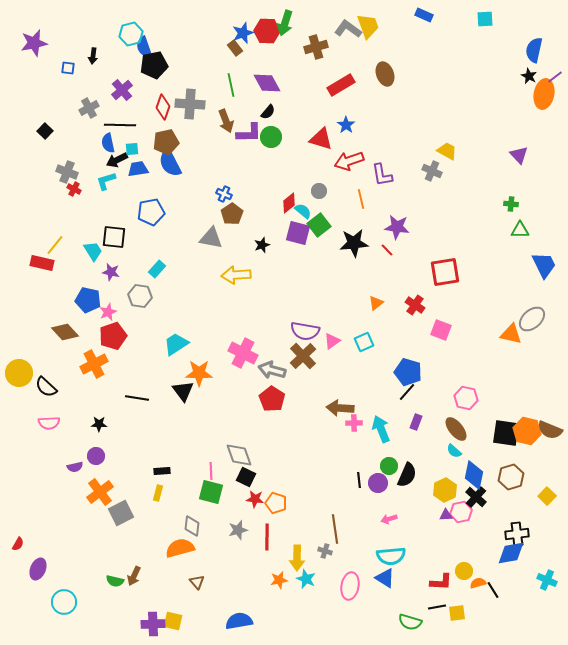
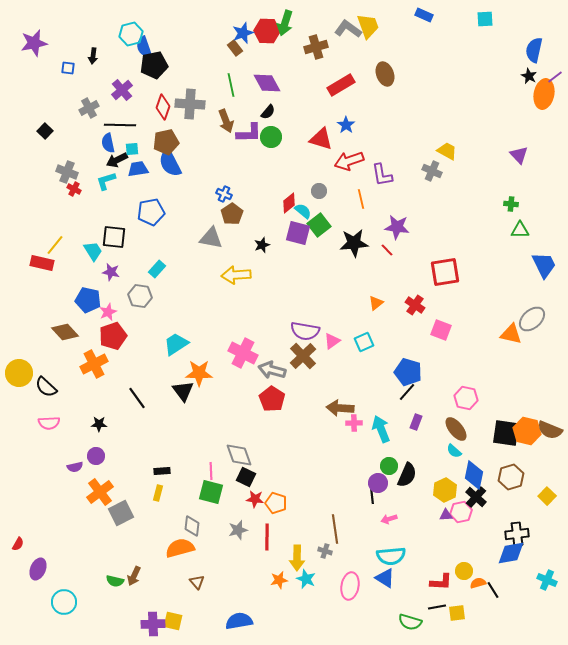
black line at (137, 398): rotated 45 degrees clockwise
black line at (359, 480): moved 13 px right, 16 px down
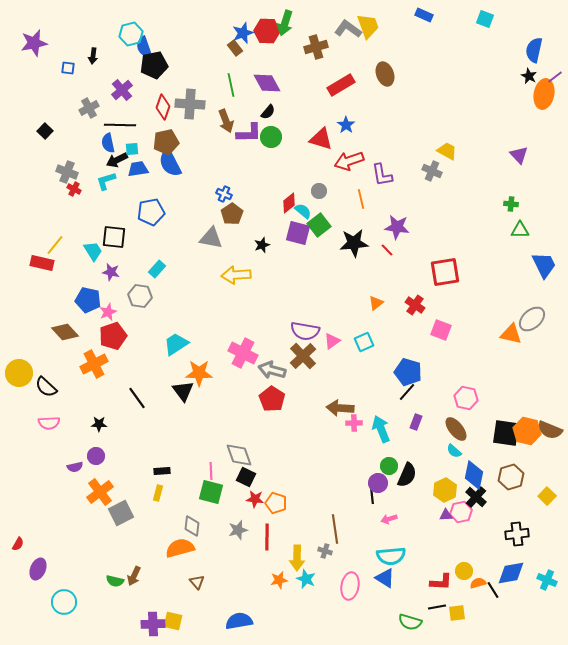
cyan square at (485, 19): rotated 24 degrees clockwise
blue diamond at (511, 553): moved 20 px down
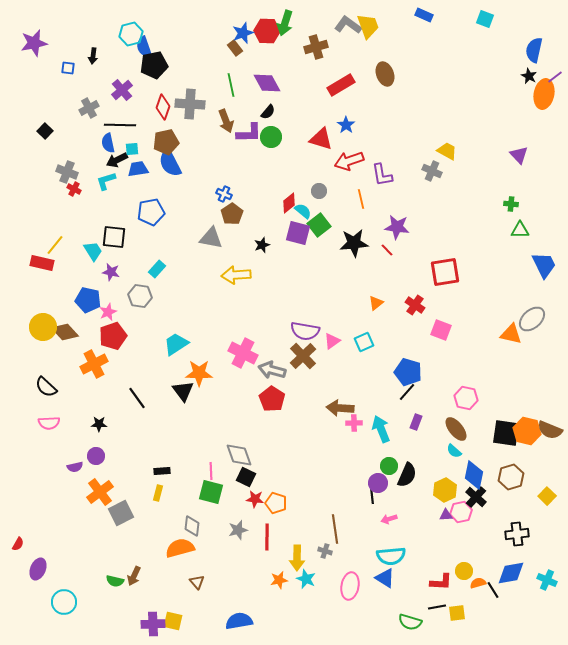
gray L-shape at (348, 29): moved 4 px up
yellow circle at (19, 373): moved 24 px right, 46 px up
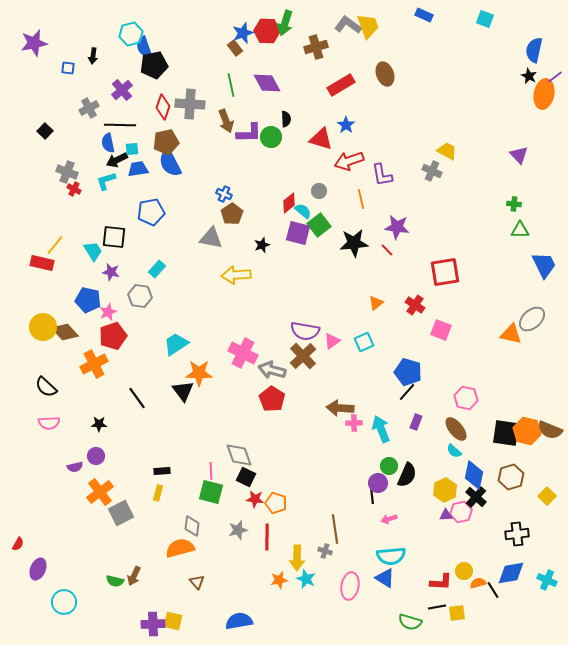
black semicircle at (268, 112): moved 18 px right, 7 px down; rotated 42 degrees counterclockwise
green cross at (511, 204): moved 3 px right
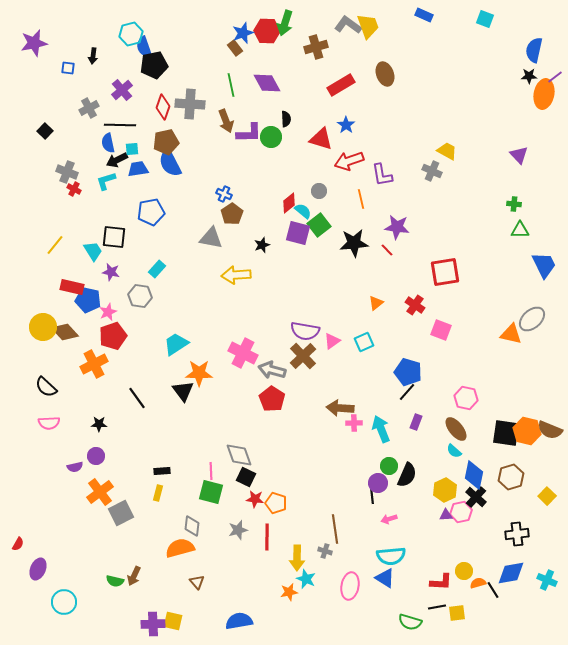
black star at (529, 76): rotated 28 degrees counterclockwise
red rectangle at (42, 263): moved 30 px right, 24 px down
orange star at (279, 580): moved 10 px right, 12 px down
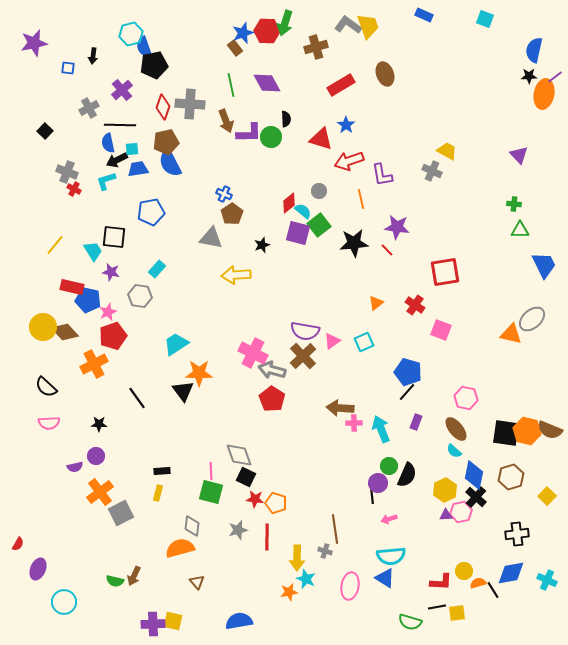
pink cross at (243, 353): moved 10 px right
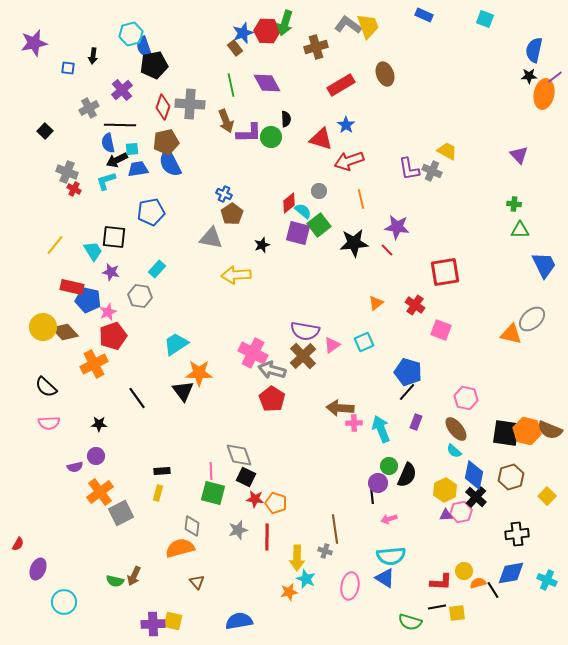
purple L-shape at (382, 175): moved 27 px right, 6 px up
pink triangle at (332, 341): moved 4 px down
green square at (211, 492): moved 2 px right, 1 px down
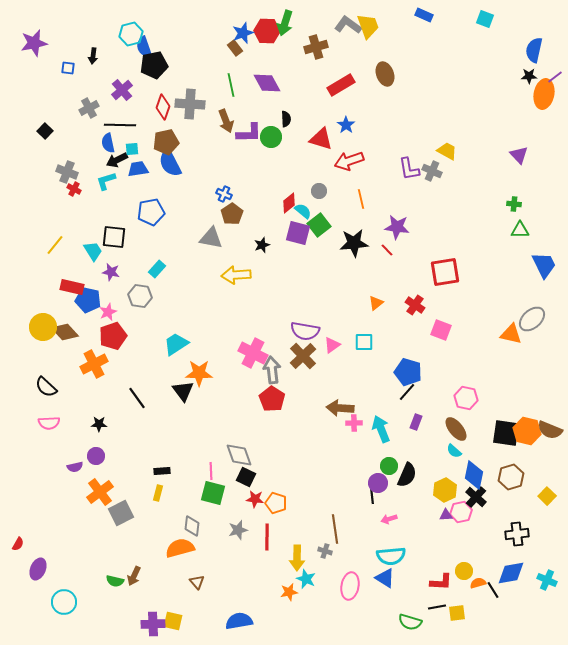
cyan square at (364, 342): rotated 24 degrees clockwise
gray arrow at (272, 370): rotated 68 degrees clockwise
